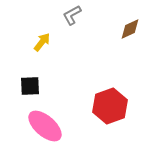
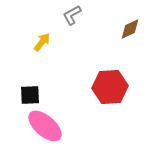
black square: moved 9 px down
red hexagon: moved 19 px up; rotated 16 degrees clockwise
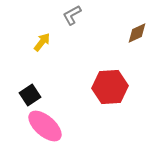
brown diamond: moved 7 px right, 4 px down
black square: rotated 30 degrees counterclockwise
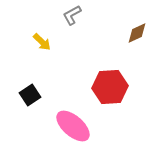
yellow arrow: rotated 96 degrees clockwise
pink ellipse: moved 28 px right
